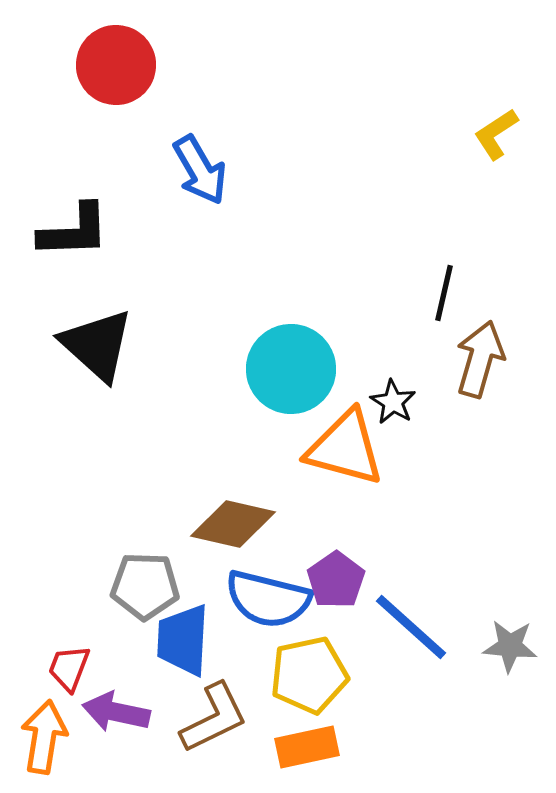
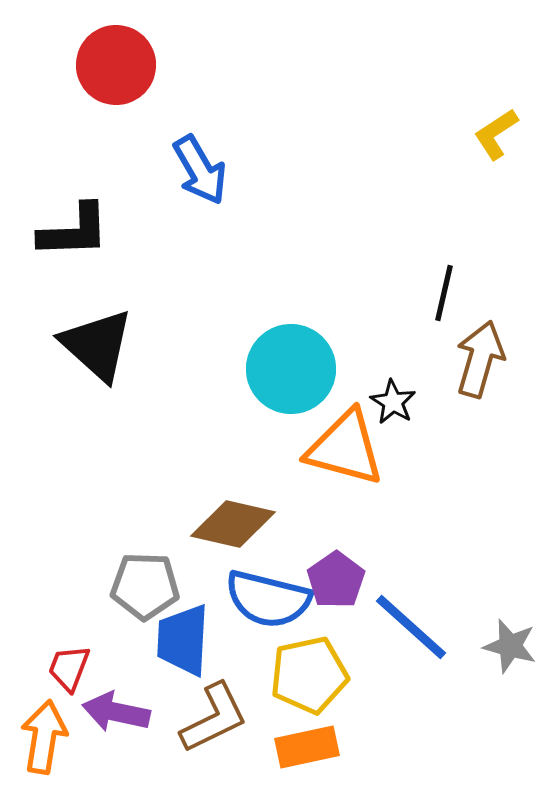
gray star: rotated 10 degrees clockwise
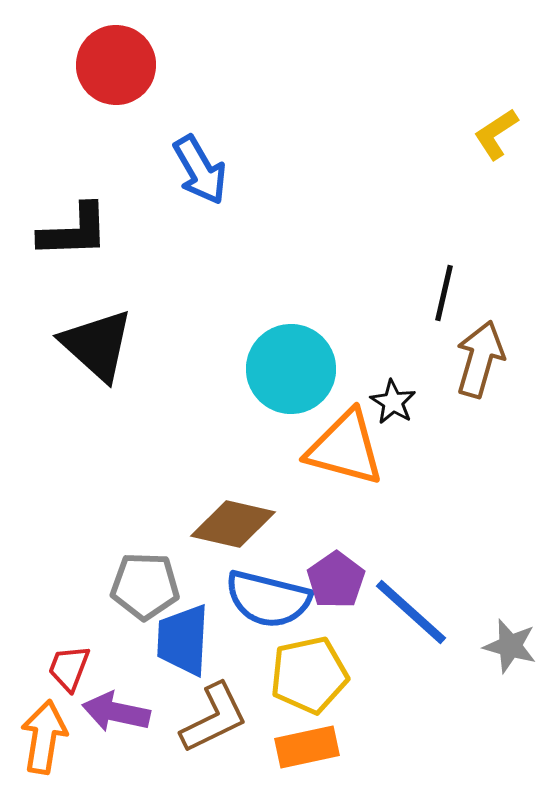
blue line: moved 15 px up
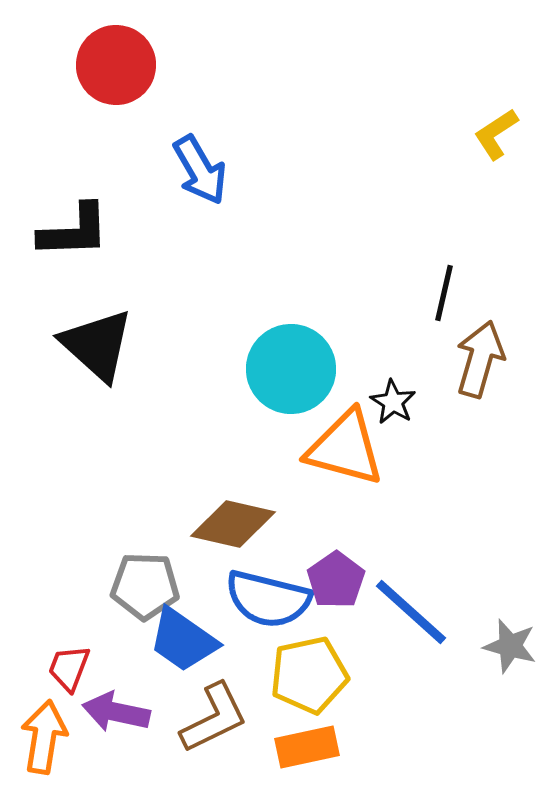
blue trapezoid: rotated 58 degrees counterclockwise
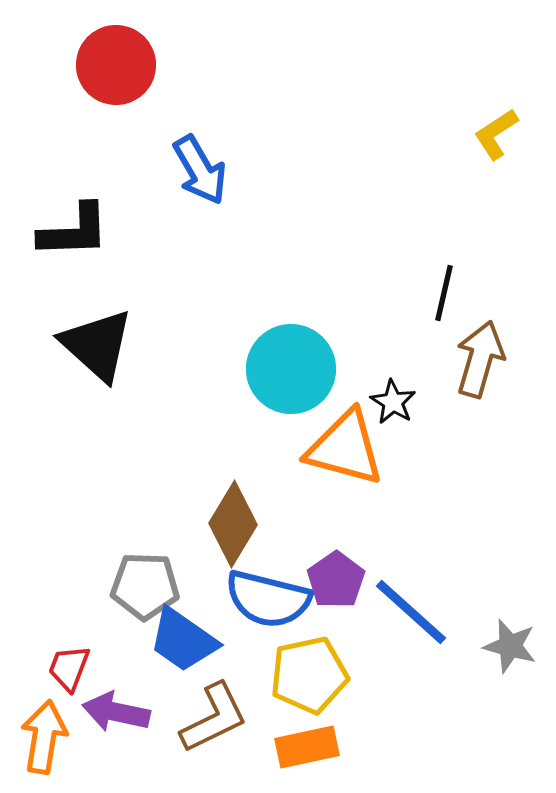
brown diamond: rotated 72 degrees counterclockwise
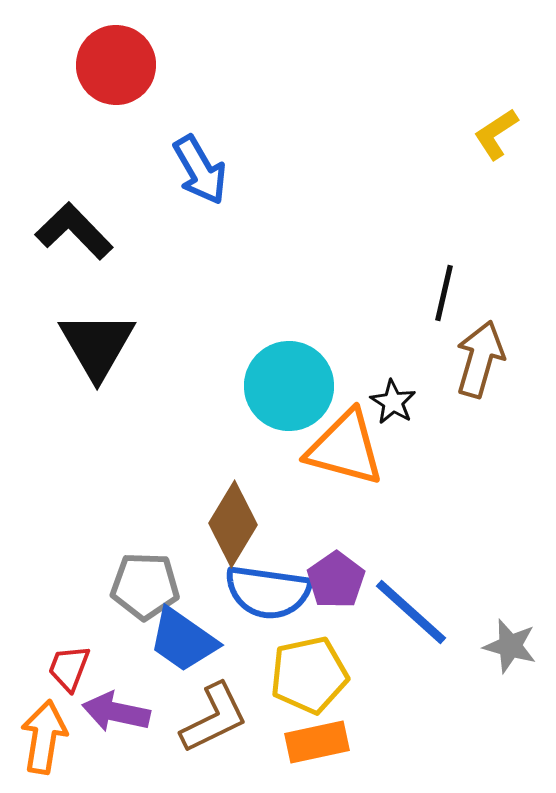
black L-shape: rotated 132 degrees counterclockwise
black triangle: rotated 18 degrees clockwise
cyan circle: moved 2 px left, 17 px down
blue semicircle: moved 7 px up; rotated 6 degrees counterclockwise
orange rectangle: moved 10 px right, 5 px up
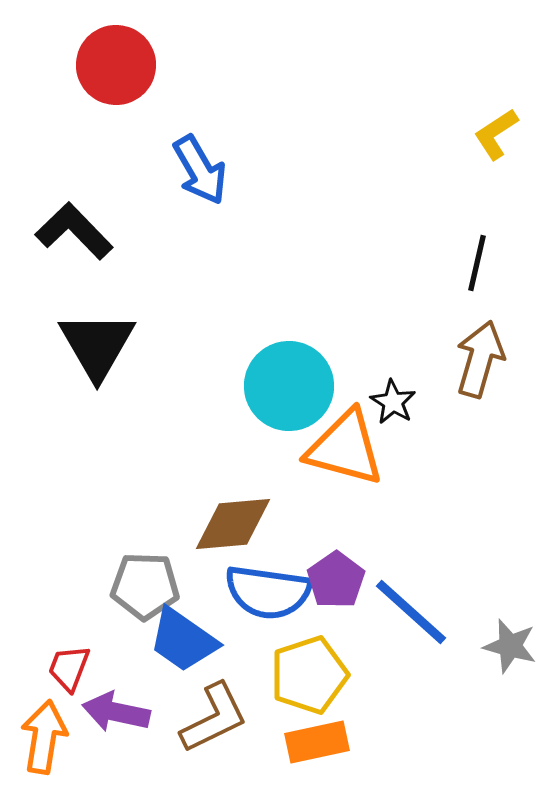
black line: moved 33 px right, 30 px up
brown diamond: rotated 54 degrees clockwise
yellow pentagon: rotated 6 degrees counterclockwise
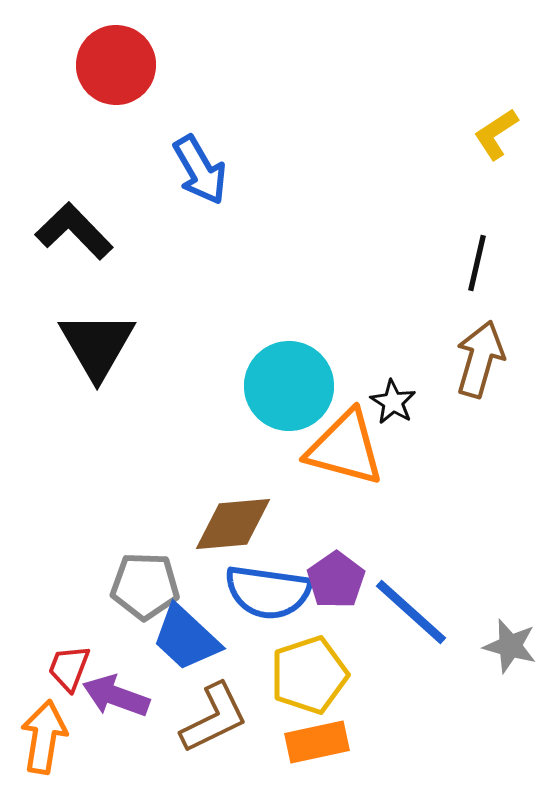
blue trapezoid: moved 3 px right, 2 px up; rotated 8 degrees clockwise
purple arrow: moved 16 px up; rotated 8 degrees clockwise
